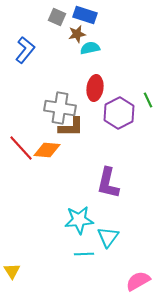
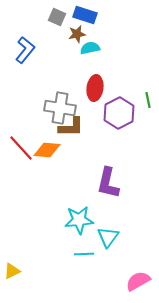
green line: rotated 14 degrees clockwise
yellow triangle: rotated 36 degrees clockwise
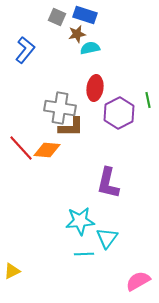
cyan star: moved 1 px right, 1 px down
cyan triangle: moved 1 px left, 1 px down
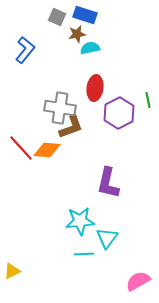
brown L-shape: rotated 20 degrees counterclockwise
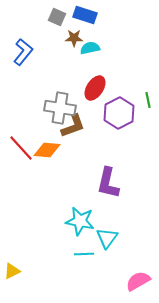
brown star: moved 3 px left, 4 px down; rotated 12 degrees clockwise
blue L-shape: moved 2 px left, 2 px down
red ellipse: rotated 25 degrees clockwise
brown L-shape: moved 2 px right, 1 px up
cyan star: rotated 16 degrees clockwise
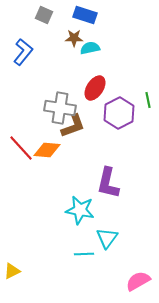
gray square: moved 13 px left, 2 px up
cyan star: moved 11 px up
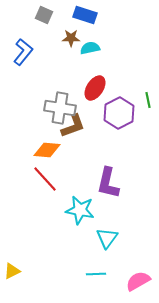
brown star: moved 3 px left
red line: moved 24 px right, 31 px down
cyan line: moved 12 px right, 20 px down
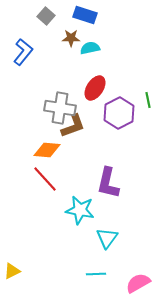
gray square: moved 2 px right, 1 px down; rotated 18 degrees clockwise
pink semicircle: moved 2 px down
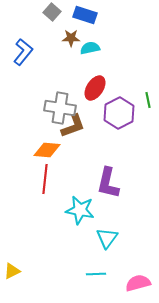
gray square: moved 6 px right, 4 px up
red line: rotated 48 degrees clockwise
pink semicircle: rotated 15 degrees clockwise
